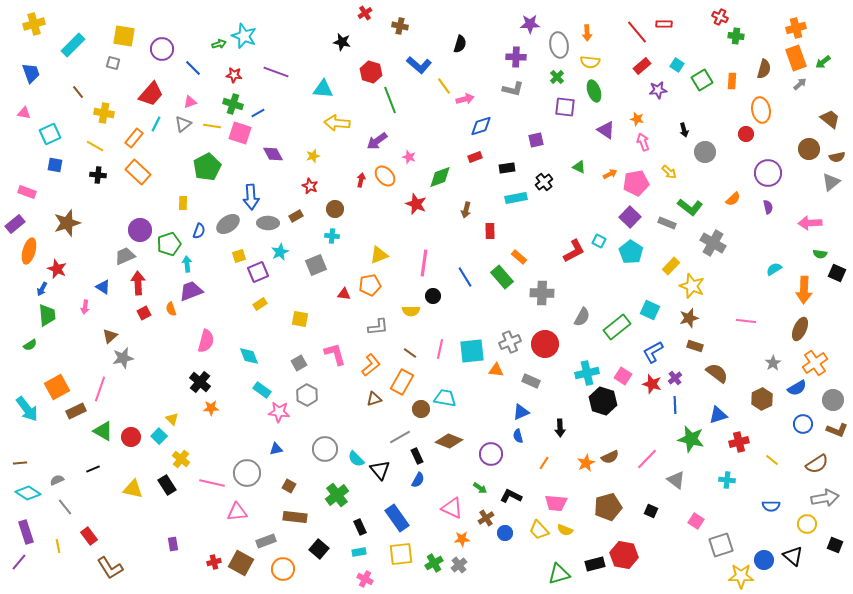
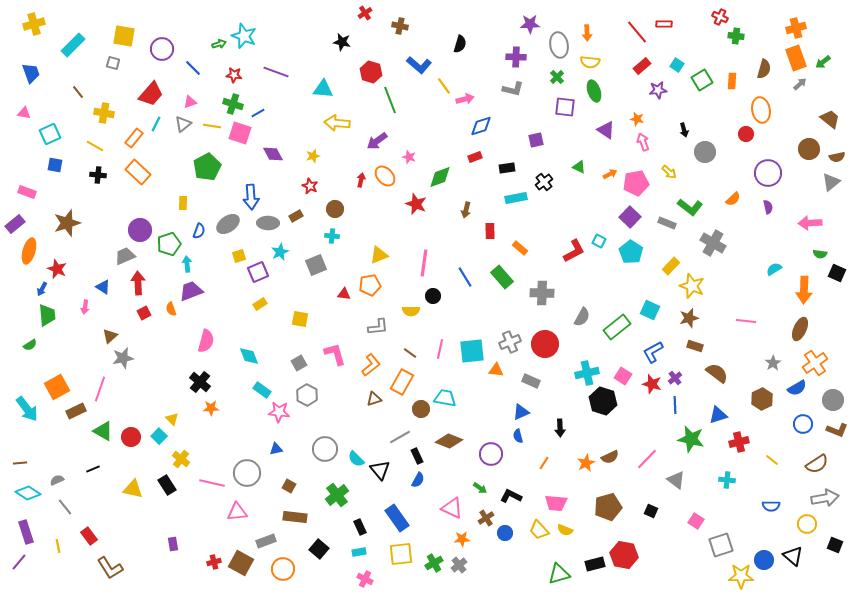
orange rectangle at (519, 257): moved 1 px right, 9 px up
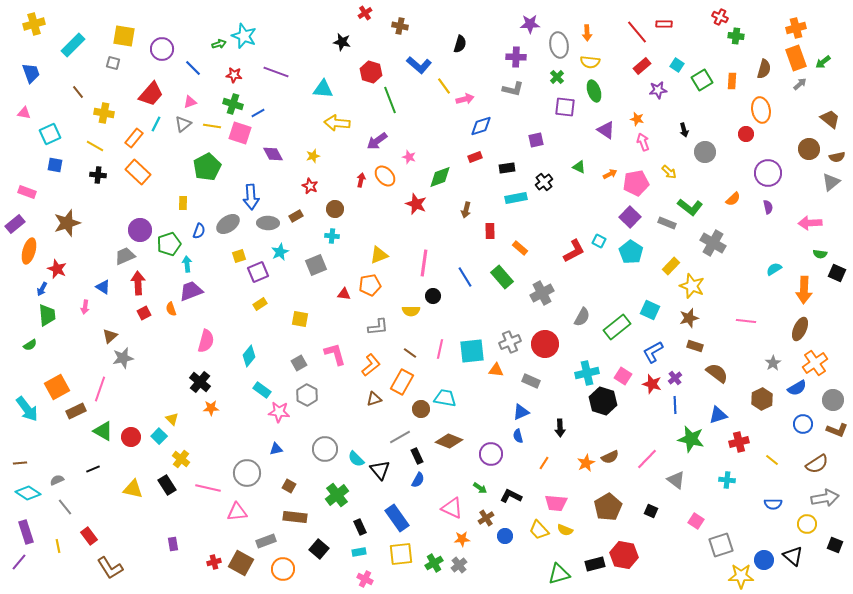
gray cross at (542, 293): rotated 30 degrees counterclockwise
cyan diamond at (249, 356): rotated 60 degrees clockwise
pink line at (212, 483): moved 4 px left, 5 px down
blue semicircle at (771, 506): moved 2 px right, 2 px up
brown pentagon at (608, 507): rotated 16 degrees counterclockwise
blue circle at (505, 533): moved 3 px down
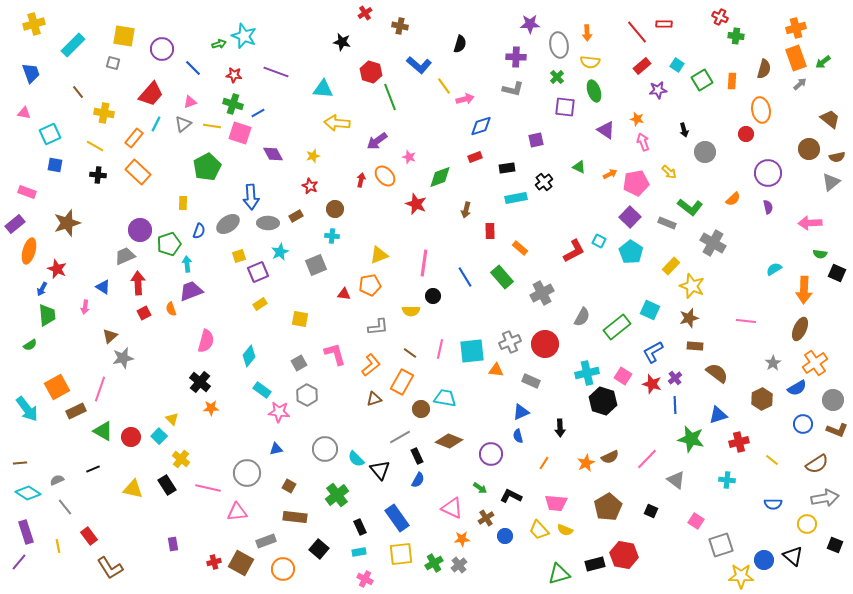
green line at (390, 100): moved 3 px up
brown rectangle at (695, 346): rotated 14 degrees counterclockwise
